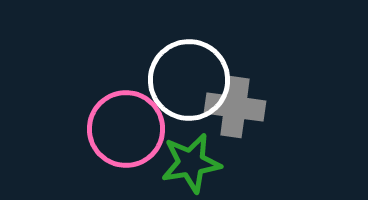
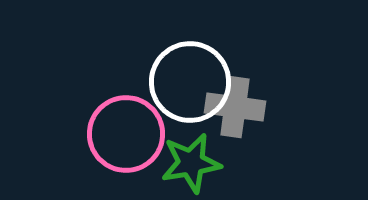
white circle: moved 1 px right, 2 px down
pink circle: moved 5 px down
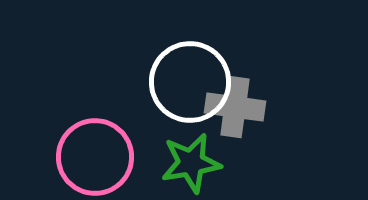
pink circle: moved 31 px left, 23 px down
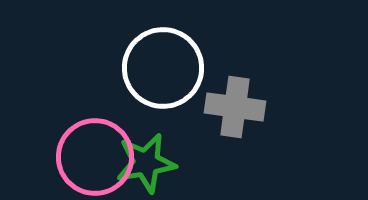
white circle: moved 27 px left, 14 px up
green star: moved 45 px left
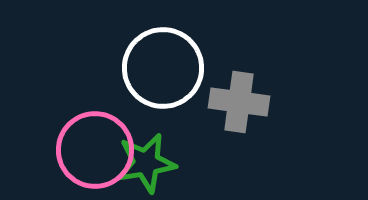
gray cross: moved 4 px right, 5 px up
pink circle: moved 7 px up
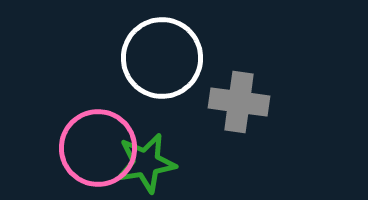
white circle: moved 1 px left, 10 px up
pink circle: moved 3 px right, 2 px up
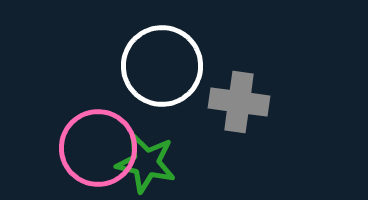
white circle: moved 8 px down
green star: rotated 22 degrees clockwise
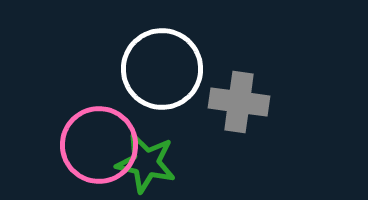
white circle: moved 3 px down
pink circle: moved 1 px right, 3 px up
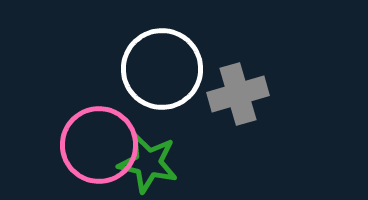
gray cross: moved 1 px left, 8 px up; rotated 24 degrees counterclockwise
green star: moved 2 px right
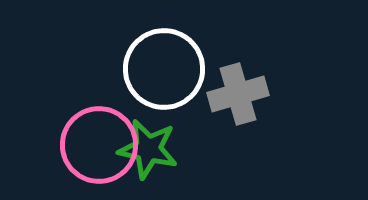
white circle: moved 2 px right
green star: moved 14 px up
